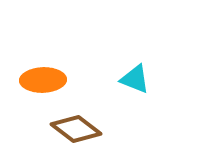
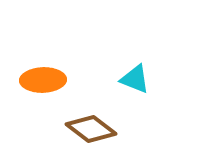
brown diamond: moved 15 px right
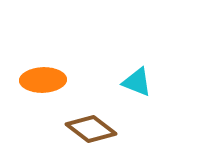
cyan triangle: moved 2 px right, 3 px down
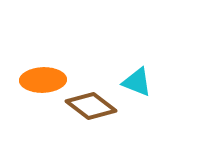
brown diamond: moved 23 px up
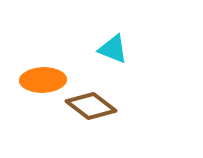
cyan triangle: moved 24 px left, 33 px up
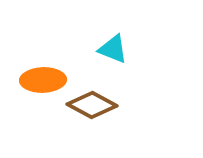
brown diamond: moved 1 px right, 1 px up; rotated 9 degrees counterclockwise
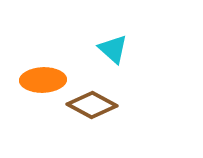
cyan triangle: rotated 20 degrees clockwise
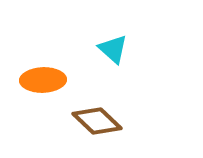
brown diamond: moved 5 px right, 16 px down; rotated 15 degrees clockwise
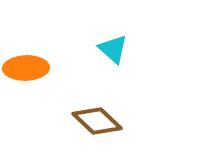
orange ellipse: moved 17 px left, 12 px up
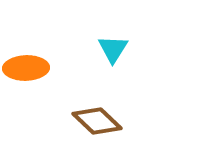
cyan triangle: rotated 20 degrees clockwise
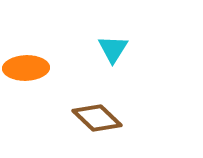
brown diamond: moved 3 px up
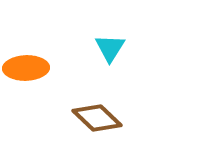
cyan triangle: moved 3 px left, 1 px up
